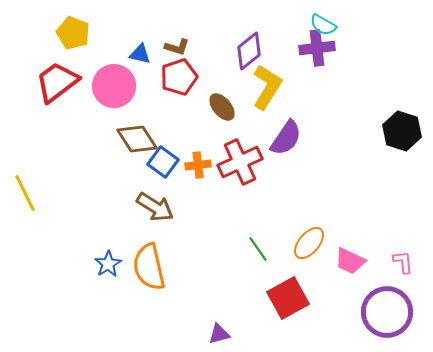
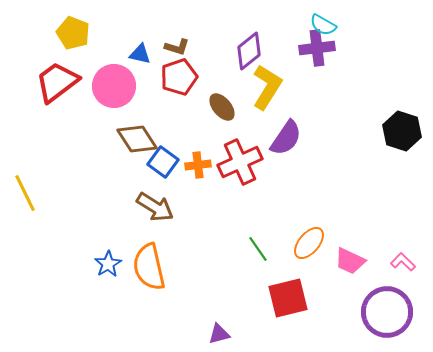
pink L-shape: rotated 40 degrees counterclockwise
red square: rotated 15 degrees clockwise
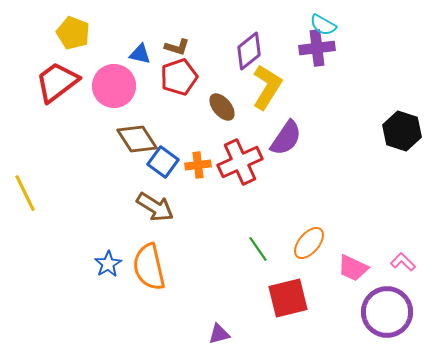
pink trapezoid: moved 3 px right, 7 px down
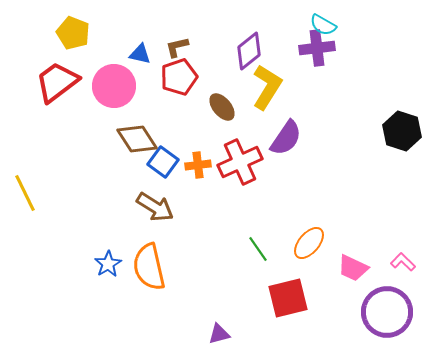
brown L-shape: rotated 150 degrees clockwise
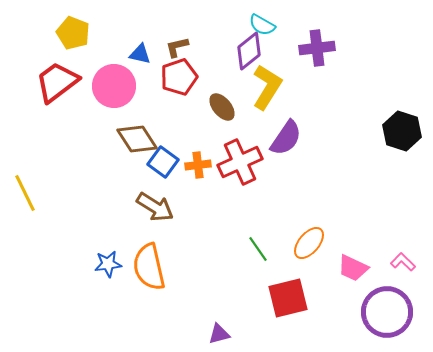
cyan semicircle: moved 61 px left
blue star: rotated 24 degrees clockwise
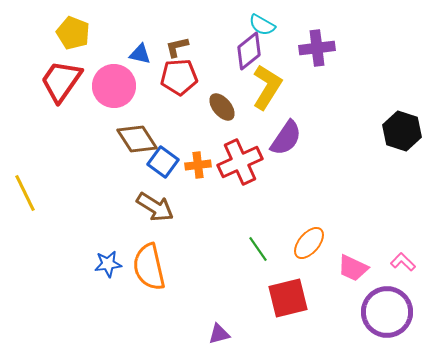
red pentagon: rotated 15 degrees clockwise
red trapezoid: moved 4 px right, 1 px up; rotated 18 degrees counterclockwise
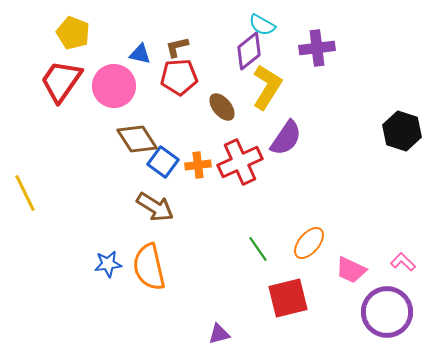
pink trapezoid: moved 2 px left, 2 px down
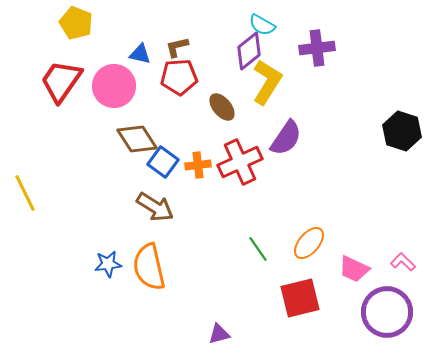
yellow pentagon: moved 3 px right, 10 px up
yellow L-shape: moved 5 px up
pink trapezoid: moved 3 px right, 1 px up
red square: moved 12 px right
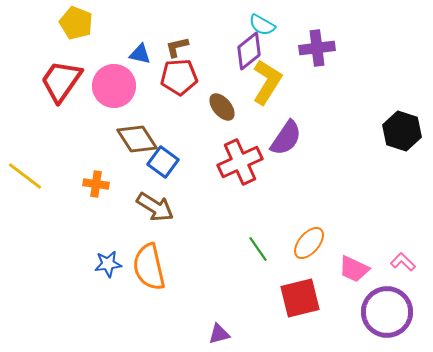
orange cross: moved 102 px left, 19 px down; rotated 15 degrees clockwise
yellow line: moved 17 px up; rotated 27 degrees counterclockwise
